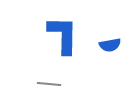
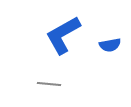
blue L-shape: rotated 120 degrees counterclockwise
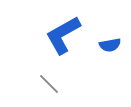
gray line: rotated 40 degrees clockwise
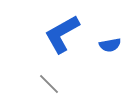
blue L-shape: moved 1 px left, 1 px up
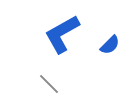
blue semicircle: rotated 35 degrees counterclockwise
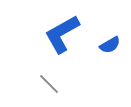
blue semicircle: rotated 15 degrees clockwise
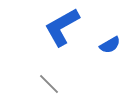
blue L-shape: moved 7 px up
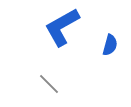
blue semicircle: rotated 45 degrees counterclockwise
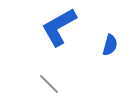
blue L-shape: moved 3 px left
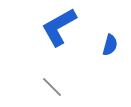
gray line: moved 3 px right, 3 px down
